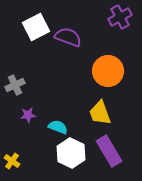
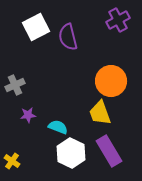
purple cross: moved 2 px left, 3 px down
purple semicircle: rotated 124 degrees counterclockwise
orange circle: moved 3 px right, 10 px down
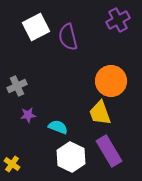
gray cross: moved 2 px right, 1 px down
white hexagon: moved 4 px down
yellow cross: moved 3 px down
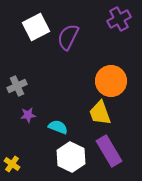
purple cross: moved 1 px right, 1 px up
purple semicircle: rotated 40 degrees clockwise
